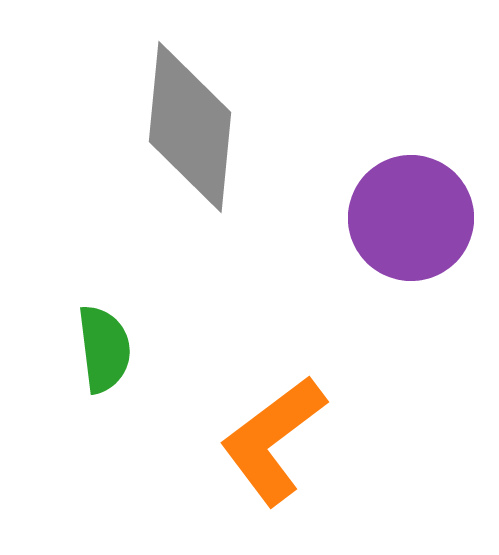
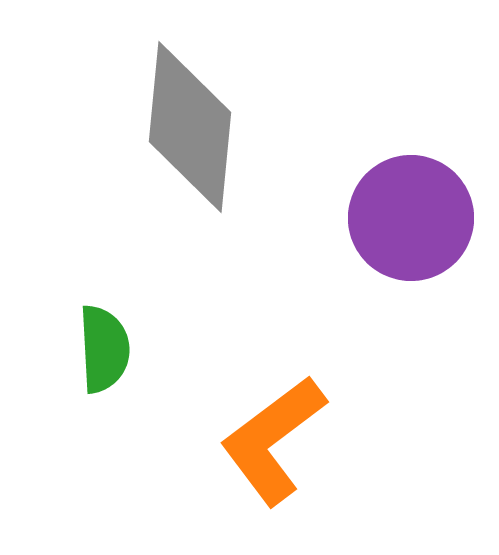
green semicircle: rotated 4 degrees clockwise
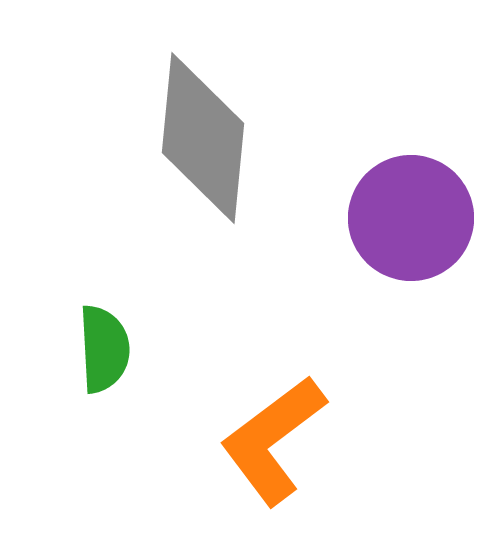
gray diamond: moved 13 px right, 11 px down
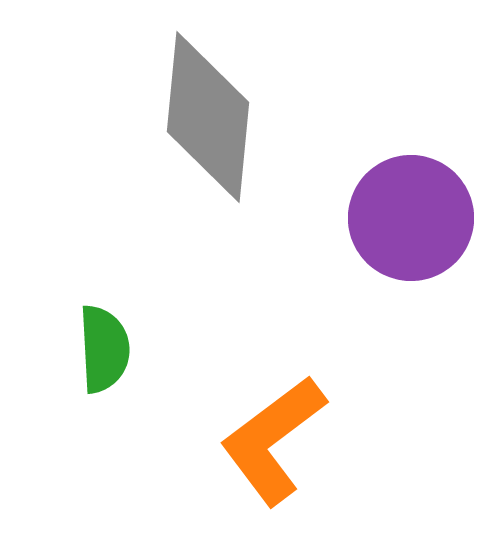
gray diamond: moved 5 px right, 21 px up
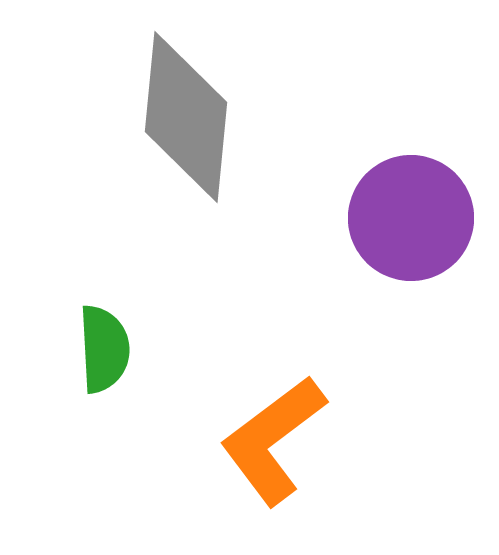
gray diamond: moved 22 px left
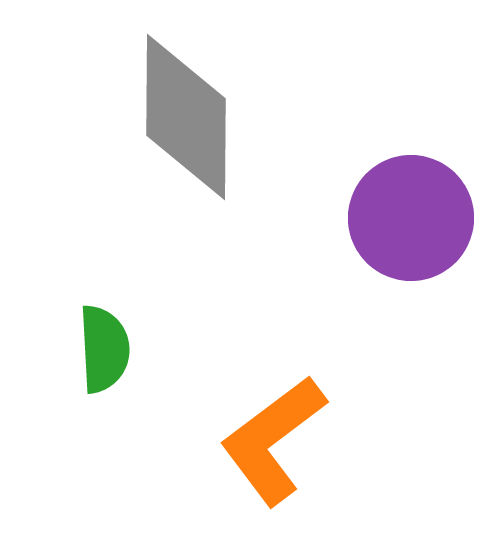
gray diamond: rotated 5 degrees counterclockwise
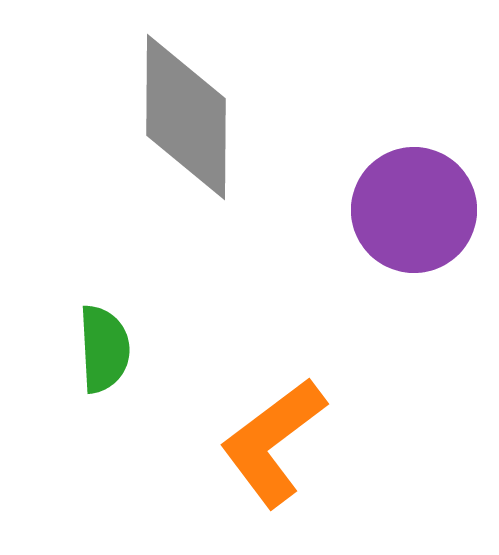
purple circle: moved 3 px right, 8 px up
orange L-shape: moved 2 px down
